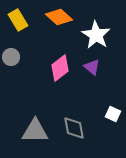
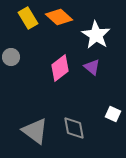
yellow rectangle: moved 10 px right, 2 px up
gray triangle: rotated 36 degrees clockwise
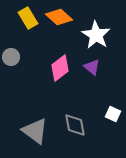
gray diamond: moved 1 px right, 3 px up
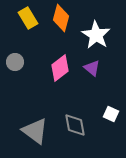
orange diamond: moved 2 px right, 1 px down; rotated 64 degrees clockwise
gray circle: moved 4 px right, 5 px down
purple triangle: moved 1 px down
white square: moved 2 px left
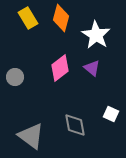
gray circle: moved 15 px down
gray triangle: moved 4 px left, 5 px down
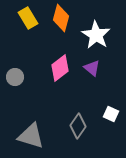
gray diamond: moved 3 px right, 1 px down; rotated 45 degrees clockwise
gray triangle: rotated 20 degrees counterclockwise
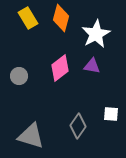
white star: moved 1 px up; rotated 12 degrees clockwise
purple triangle: moved 2 px up; rotated 30 degrees counterclockwise
gray circle: moved 4 px right, 1 px up
white square: rotated 21 degrees counterclockwise
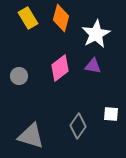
purple triangle: moved 1 px right
